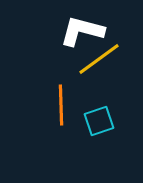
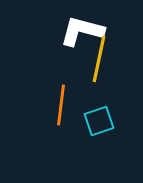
yellow line: rotated 42 degrees counterclockwise
orange line: rotated 9 degrees clockwise
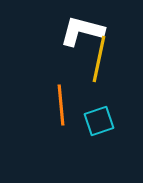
orange line: rotated 12 degrees counterclockwise
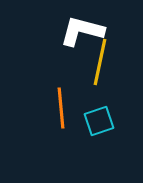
yellow line: moved 1 px right, 3 px down
orange line: moved 3 px down
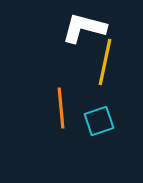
white L-shape: moved 2 px right, 3 px up
yellow line: moved 5 px right
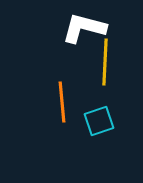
yellow line: rotated 9 degrees counterclockwise
orange line: moved 1 px right, 6 px up
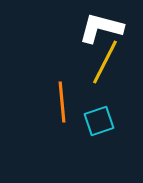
white L-shape: moved 17 px right
yellow line: rotated 24 degrees clockwise
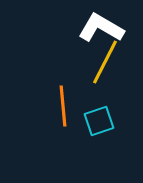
white L-shape: rotated 15 degrees clockwise
orange line: moved 1 px right, 4 px down
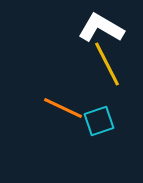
yellow line: moved 2 px right, 2 px down; rotated 54 degrees counterclockwise
orange line: moved 2 px down; rotated 60 degrees counterclockwise
